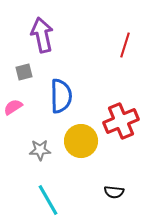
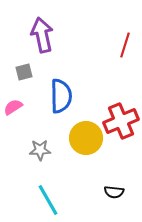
yellow circle: moved 5 px right, 3 px up
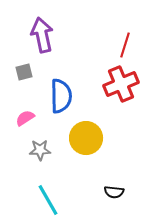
pink semicircle: moved 12 px right, 11 px down
red cross: moved 37 px up
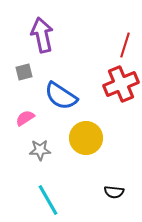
blue semicircle: rotated 124 degrees clockwise
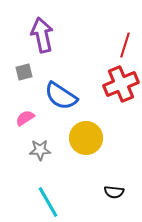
cyan line: moved 2 px down
